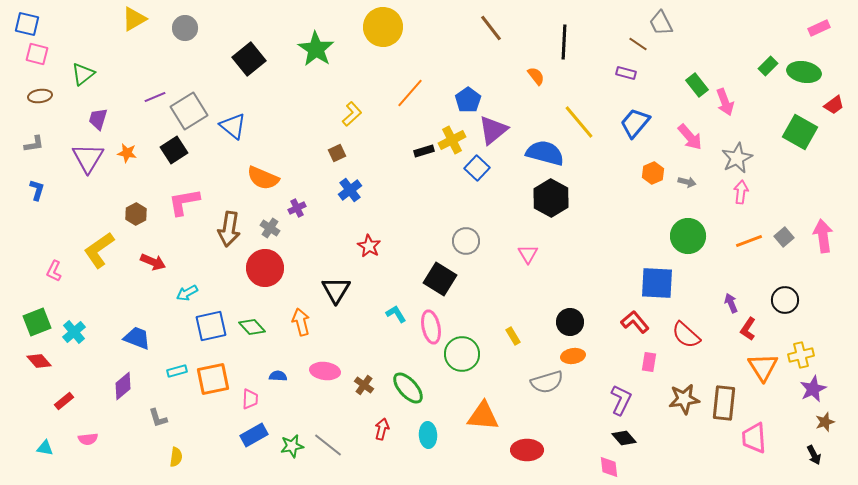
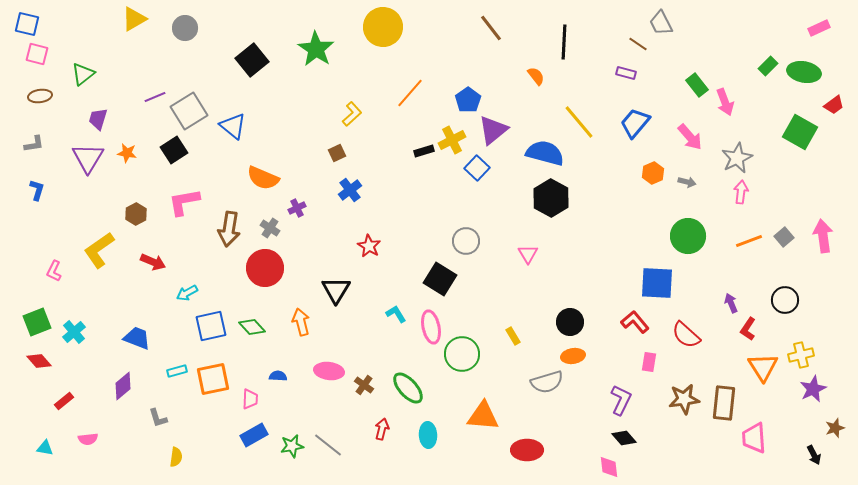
black square at (249, 59): moved 3 px right, 1 px down
pink ellipse at (325, 371): moved 4 px right
brown star at (825, 422): moved 10 px right, 6 px down
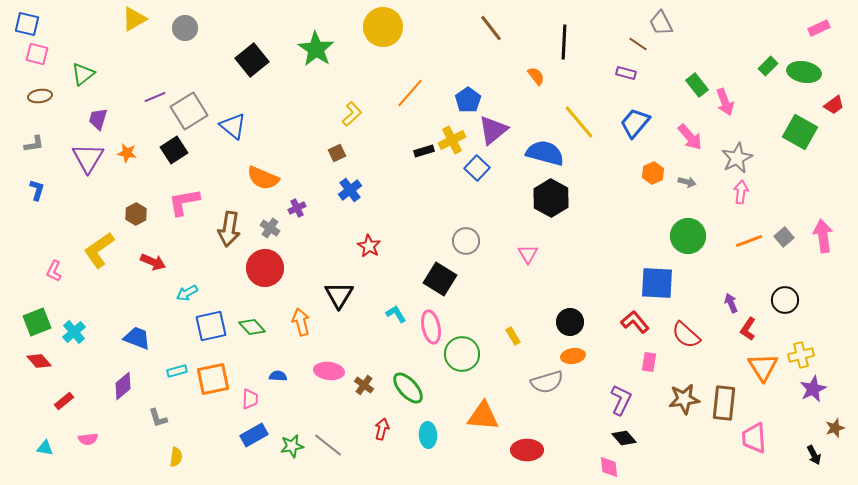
black triangle at (336, 290): moved 3 px right, 5 px down
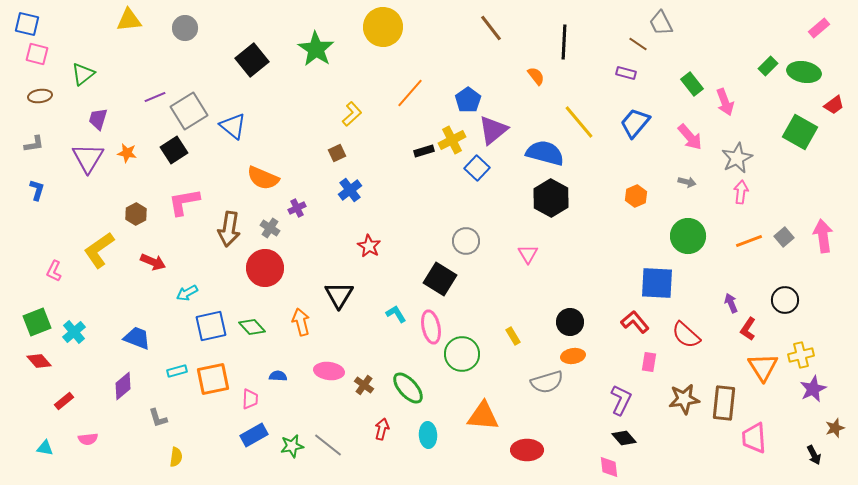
yellow triangle at (134, 19): moved 5 px left, 1 px down; rotated 24 degrees clockwise
pink rectangle at (819, 28): rotated 15 degrees counterclockwise
green rectangle at (697, 85): moved 5 px left, 1 px up
orange hexagon at (653, 173): moved 17 px left, 23 px down
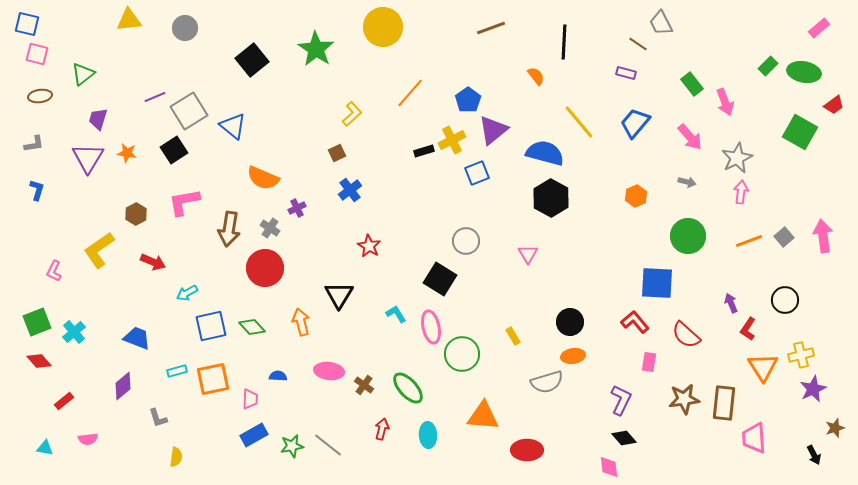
brown line at (491, 28): rotated 72 degrees counterclockwise
blue square at (477, 168): moved 5 px down; rotated 25 degrees clockwise
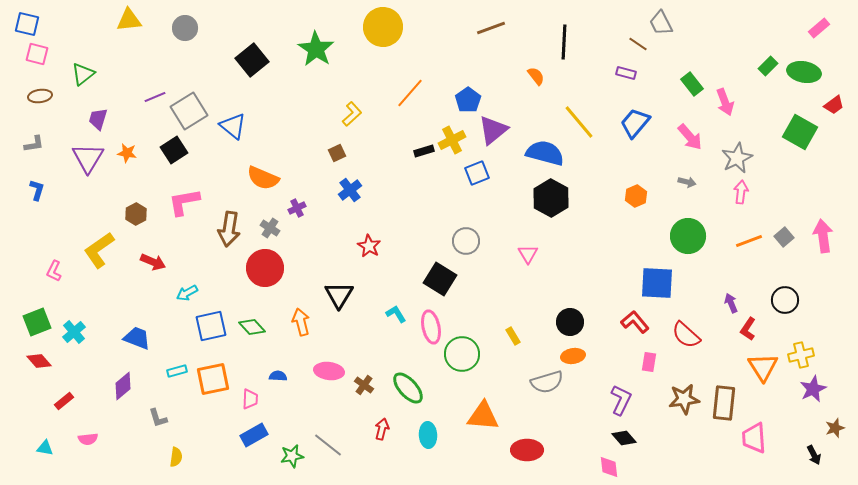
green star at (292, 446): moved 10 px down
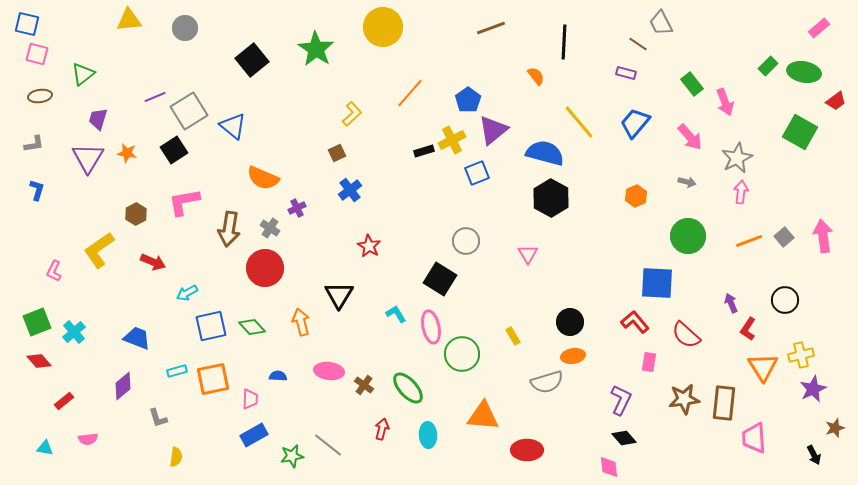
red trapezoid at (834, 105): moved 2 px right, 4 px up
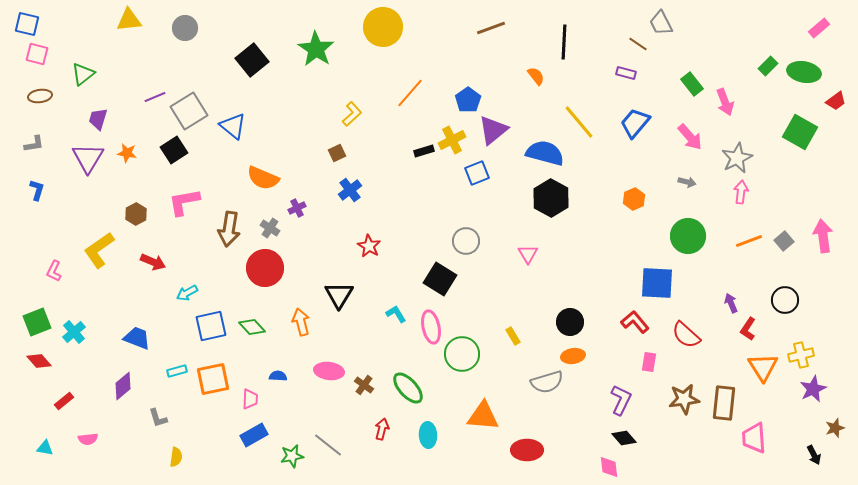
orange hexagon at (636, 196): moved 2 px left, 3 px down
gray square at (784, 237): moved 4 px down
